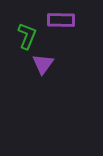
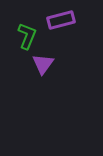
purple rectangle: rotated 16 degrees counterclockwise
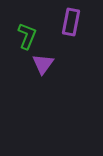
purple rectangle: moved 10 px right, 2 px down; rotated 64 degrees counterclockwise
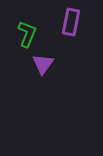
green L-shape: moved 2 px up
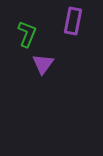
purple rectangle: moved 2 px right, 1 px up
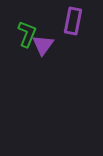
purple triangle: moved 19 px up
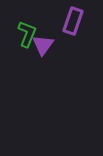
purple rectangle: rotated 8 degrees clockwise
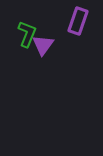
purple rectangle: moved 5 px right
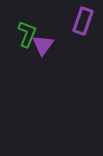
purple rectangle: moved 5 px right
